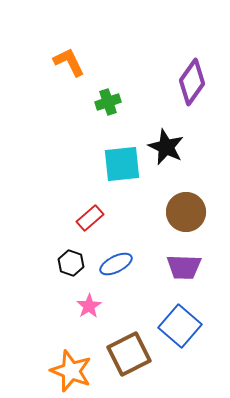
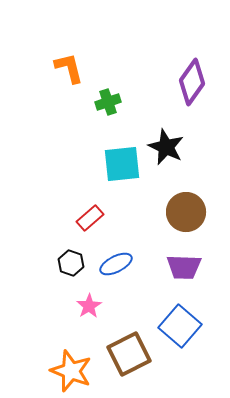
orange L-shape: moved 6 px down; rotated 12 degrees clockwise
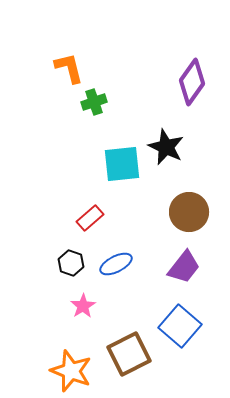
green cross: moved 14 px left
brown circle: moved 3 px right
purple trapezoid: rotated 54 degrees counterclockwise
pink star: moved 6 px left
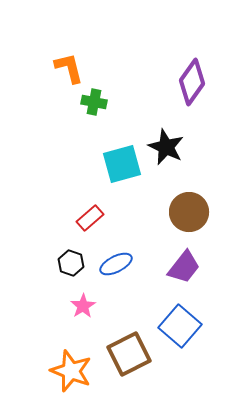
green cross: rotated 30 degrees clockwise
cyan square: rotated 9 degrees counterclockwise
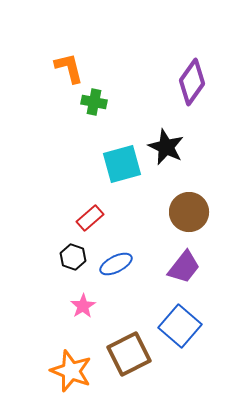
black hexagon: moved 2 px right, 6 px up
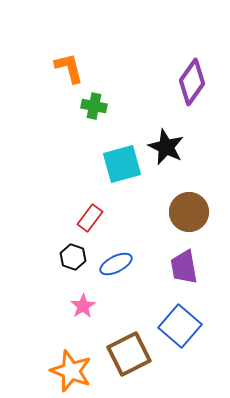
green cross: moved 4 px down
red rectangle: rotated 12 degrees counterclockwise
purple trapezoid: rotated 132 degrees clockwise
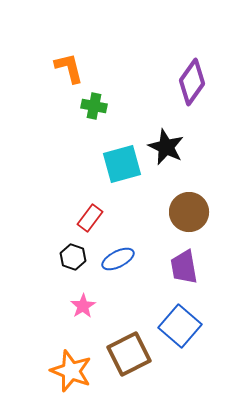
blue ellipse: moved 2 px right, 5 px up
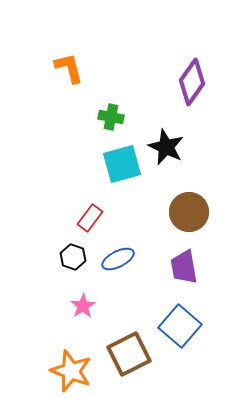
green cross: moved 17 px right, 11 px down
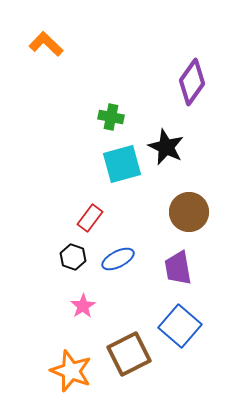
orange L-shape: moved 23 px left, 24 px up; rotated 32 degrees counterclockwise
purple trapezoid: moved 6 px left, 1 px down
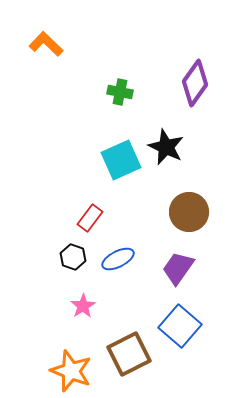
purple diamond: moved 3 px right, 1 px down
green cross: moved 9 px right, 25 px up
cyan square: moved 1 px left, 4 px up; rotated 9 degrees counterclockwise
purple trapezoid: rotated 45 degrees clockwise
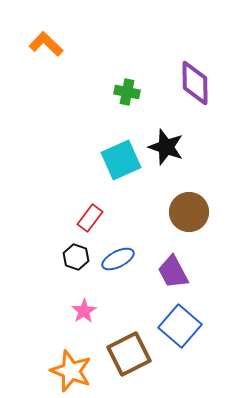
purple diamond: rotated 36 degrees counterclockwise
green cross: moved 7 px right
black star: rotated 6 degrees counterclockwise
black hexagon: moved 3 px right
purple trapezoid: moved 5 px left, 4 px down; rotated 63 degrees counterclockwise
pink star: moved 1 px right, 5 px down
